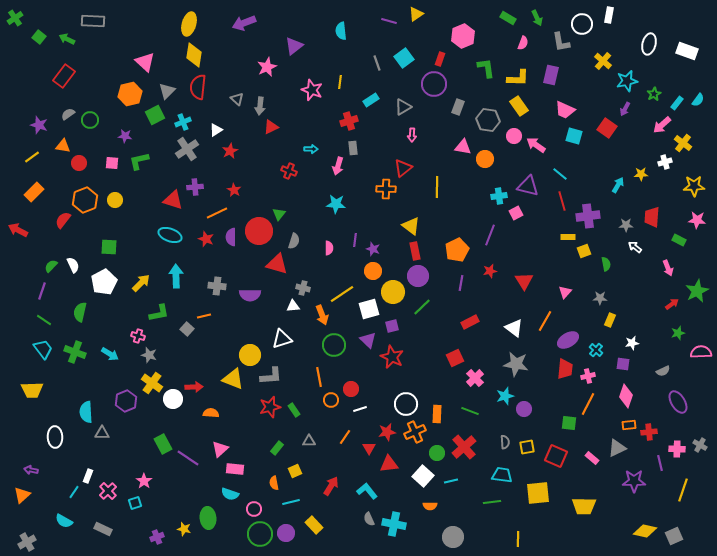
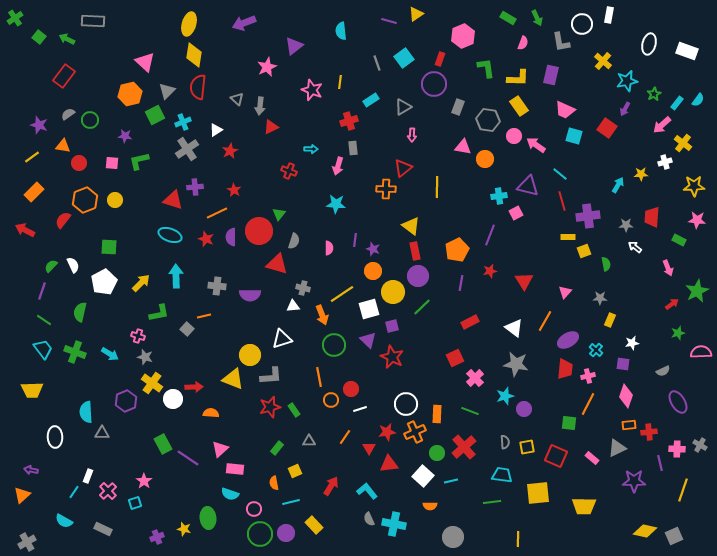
red arrow at (18, 230): moved 7 px right
gray star at (149, 355): moved 4 px left, 2 px down
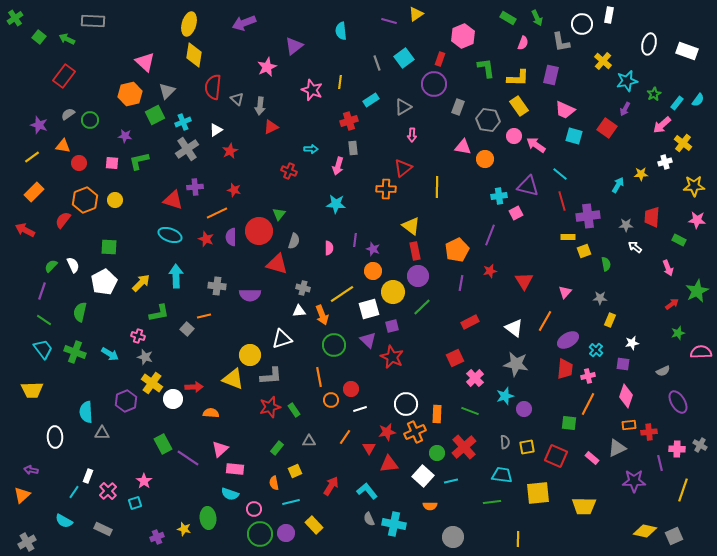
red semicircle at (198, 87): moved 15 px right
red star at (234, 190): rotated 16 degrees counterclockwise
white triangle at (293, 306): moved 6 px right, 5 px down
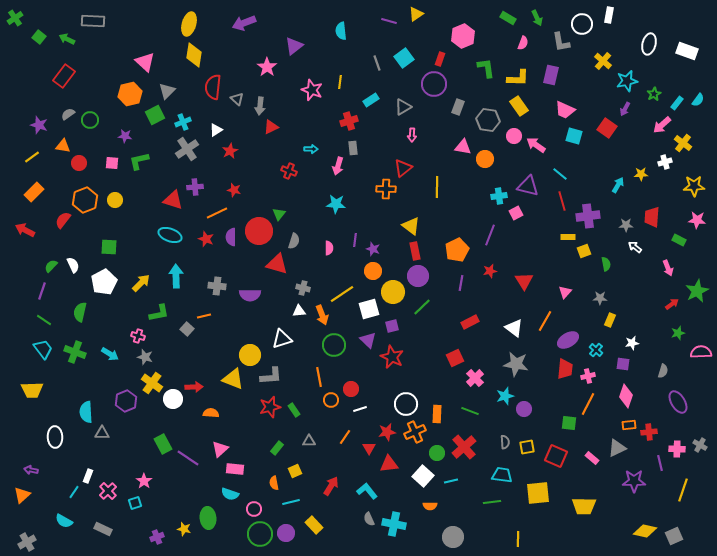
pink star at (267, 67): rotated 12 degrees counterclockwise
gray semicircle at (663, 371): rotated 48 degrees counterclockwise
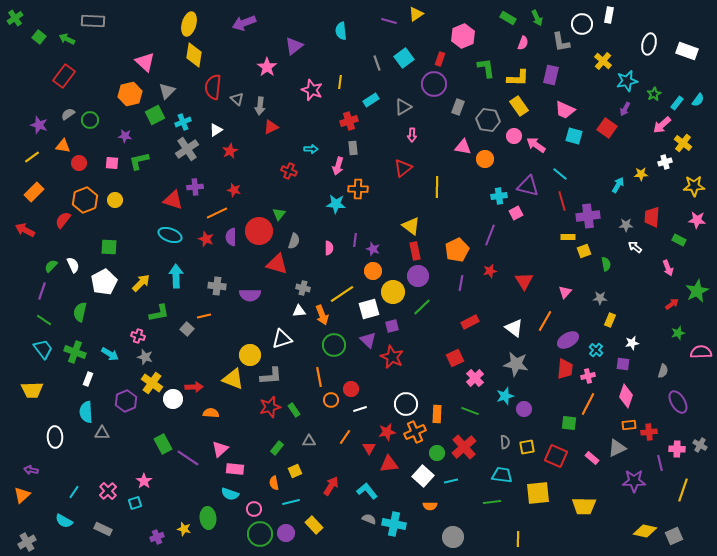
orange cross at (386, 189): moved 28 px left
white rectangle at (88, 476): moved 97 px up
gray semicircle at (369, 519): rotated 136 degrees clockwise
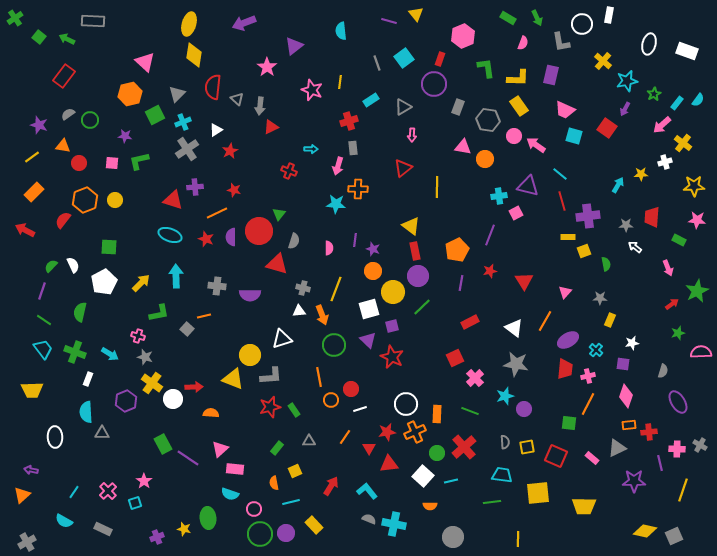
yellow triangle at (416, 14): rotated 35 degrees counterclockwise
gray triangle at (167, 91): moved 10 px right, 3 px down
yellow line at (342, 294): moved 6 px left, 5 px up; rotated 35 degrees counterclockwise
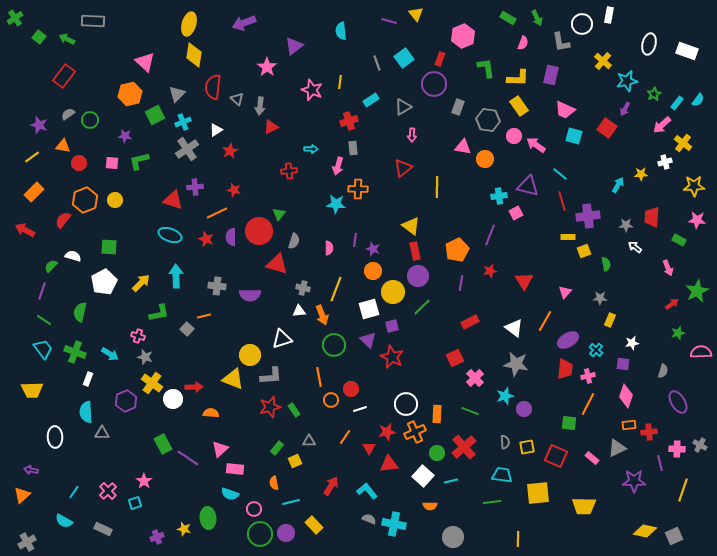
red cross at (289, 171): rotated 28 degrees counterclockwise
white semicircle at (73, 265): moved 9 px up; rotated 49 degrees counterclockwise
yellow square at (295, 471): moved 10 px up
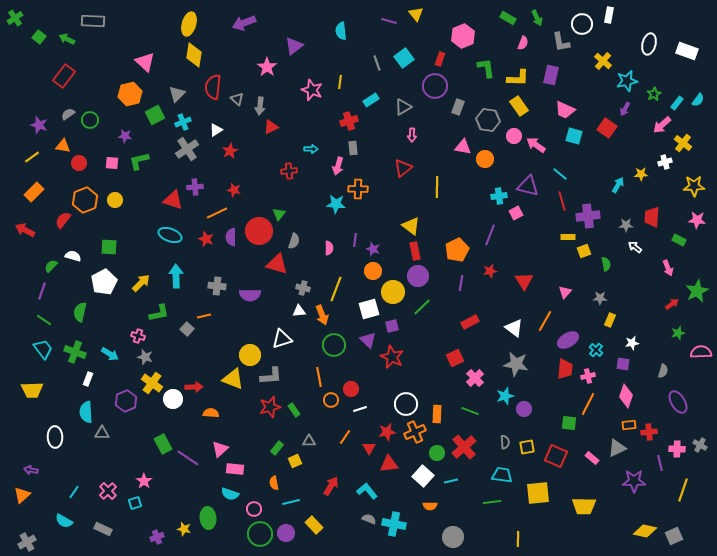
purple circle at (434, 84): moved 1 px right, 2 px down
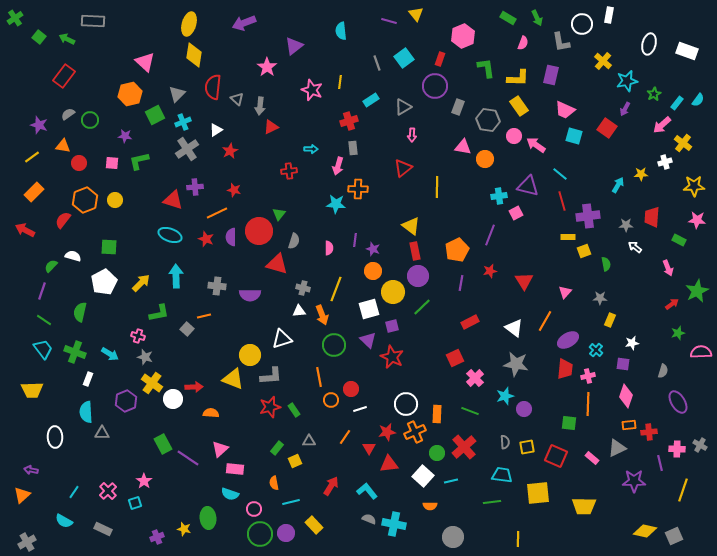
orange line at (588, 404): rotated 25 degrees counterclockwise
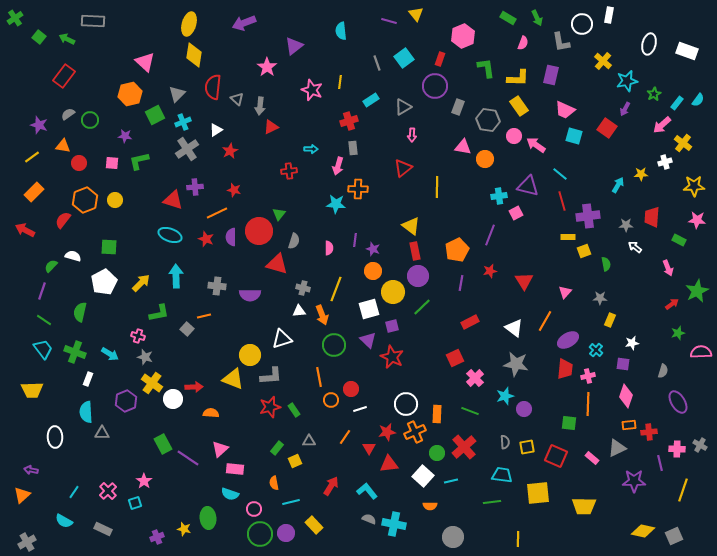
yellow diamond at (645, 531): moved 2 px left
